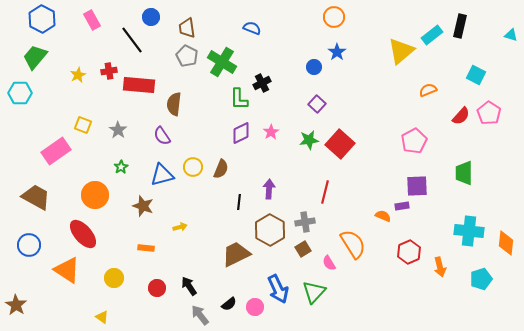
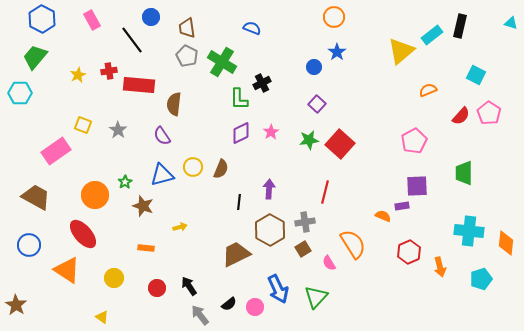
cyan triangle at (511, 35): moved 12 px up
green star at (121, 167): moved 4 px right, 15 px down
green triangle at (314, 292): moved 2 px right, 5 px down
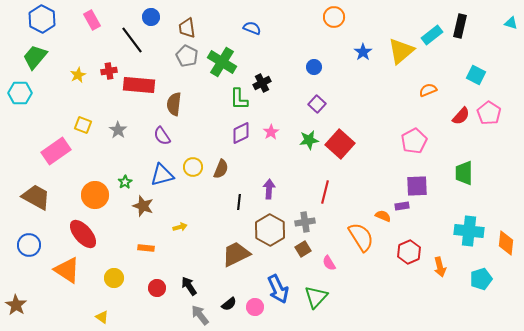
blue star at (337, 52): moved 26 px right
orange semicircle at (353, 244): moved 8 px right, 7 px up
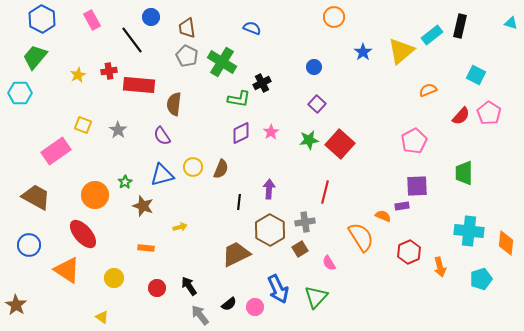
green L-shape at (239, 99): rotated 80 degrees counterclockwise
brown square at (303, 249): moved 3 px left
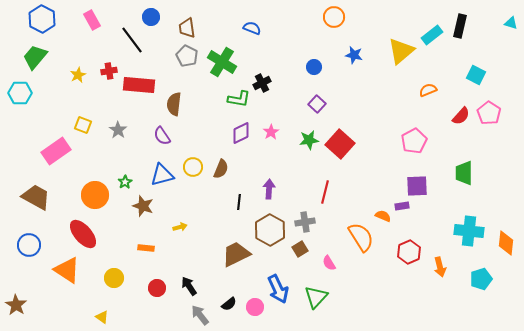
blue star at (363, 52): moved 9 px left, 3 px down; rotated 24 degrees counterclockwise
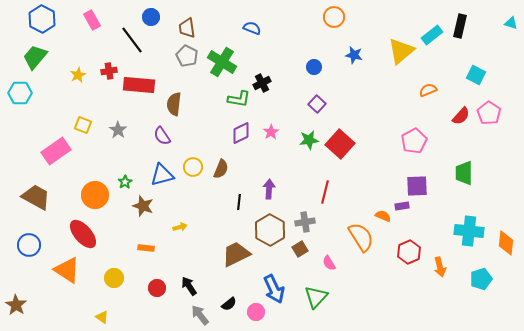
blue arrow at (278, 289): moved 4 px left
pink circle at (255, 307): moved 1 px right, 5 px down
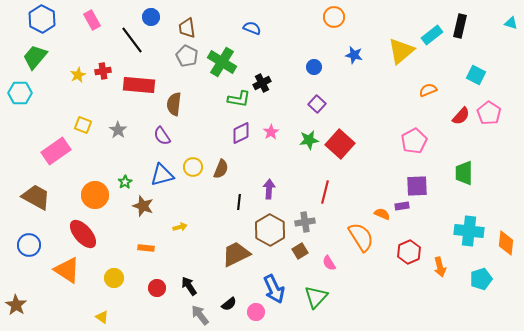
red cross at (109, 71): moved 6 px left
orange semicircle at (383, 216): moved 1 px left, 2 px up
brown square at (300, 249): moved 2 px down
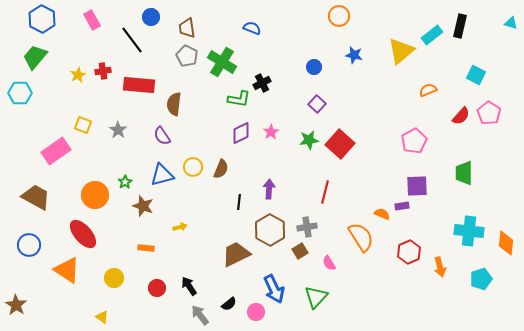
orange circle at (334, 17): moved 5 px right, 1 px up
gray cross at (305, 222): moved 2 px right, 5 px down
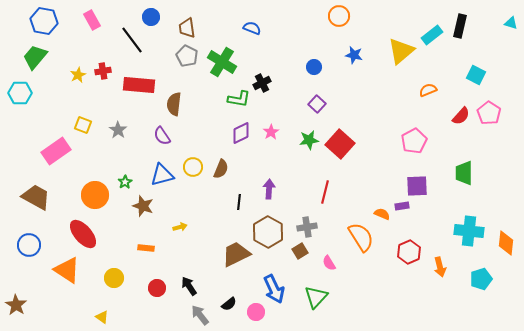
blue hexagon at (42, 19): moved 2 px right, 2 px down; rotated 16 degrees counterclockwise
brown hexagon at (270, 230): moved 2 px left, 2 px down
